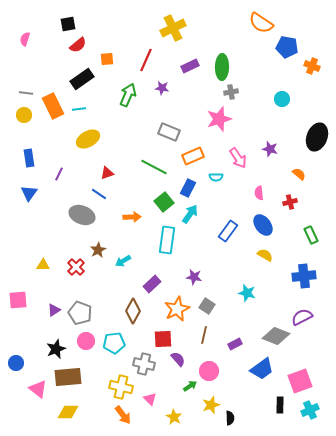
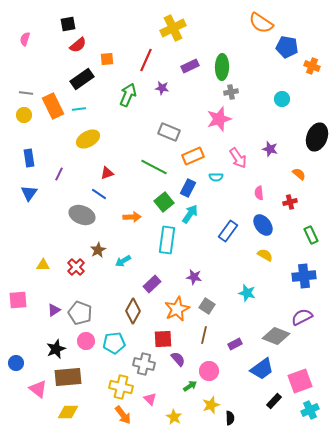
black rectangle at (280, 405): moved 6 px left, 4 px up; rotated 42 degrees clockwise
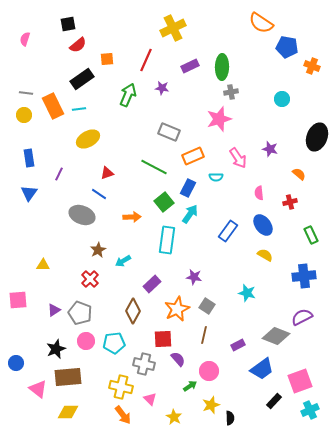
red cross at (76, 267): moved 14 px right, 12 px down
purple rectangle at (235, 344): moved 3 px right, 1 px down
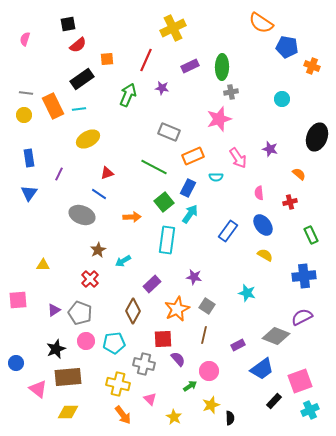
yellow cross at (121, 387): moved 3 px left, 3 px up
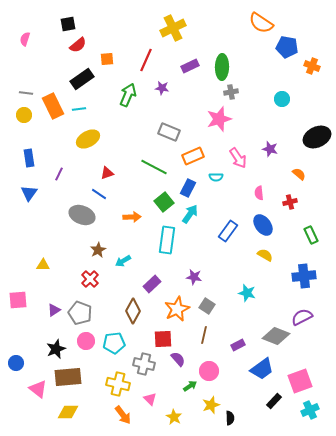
black ellipse at (317, 137): rotated 44 degrees clockwise
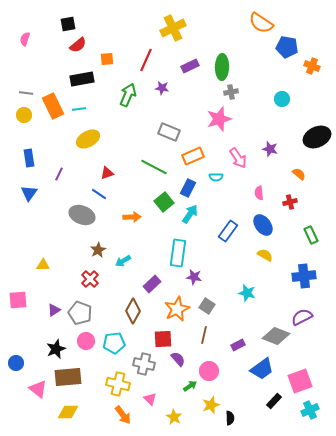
black rectangle at (82, 79): rotated 25 degrees clockwise
cyan rectangle at (167, 240): moved 11 px right, 13 px down
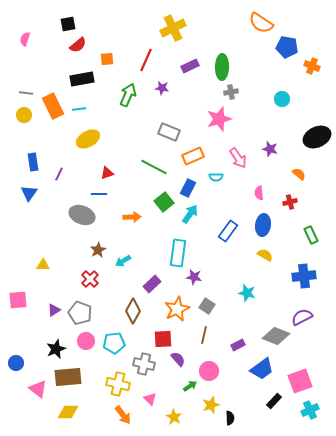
blue rectangle at (29, 158): moved 4 px right, 4 px down
blue line at (99, 194): rotated 35 degrees counterclockwise
blue ellipse at (263, 225): rotated 45 degrees clockwise
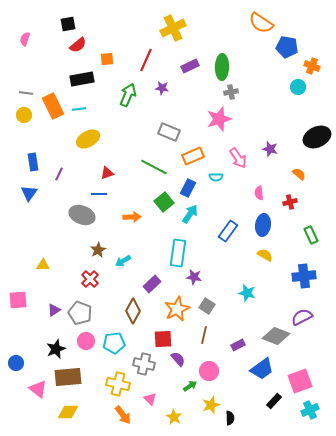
cyan circle at (282, 99): moved 16 px right, 12 px up
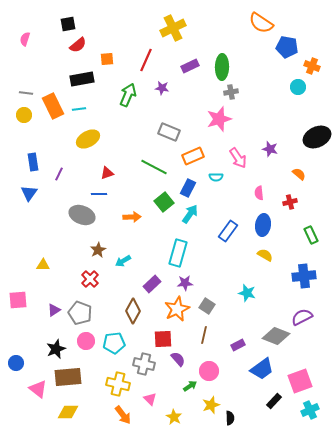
cyan rectangle at (178, 253): rotated 8 degrees clockwise
purple star at (194, 277): moved 9 px left, 6 px down; rotated 14 degrees counterclockwise
